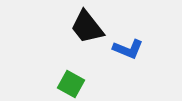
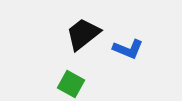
black trapezoid: moved 4 px left, 7 px down; rotated 90 degrees clockwise
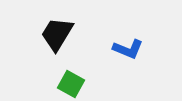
black trapezoid: moved 26 px left; rotated 21 degrees counterclockwise
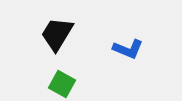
green square: moved 9 px left
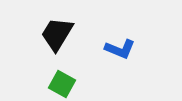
blue L-shape: moved 8 px left
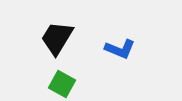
black trapezoid: moved 4 px down
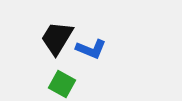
blue L-shape: moved 29 px left
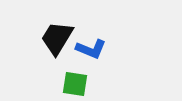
green square: moved 13 px right; rotated 20 degrees counterclockwise
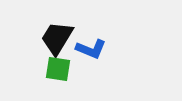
green square: moved 17 px left, 15 px up
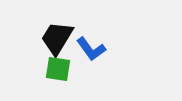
blue L-shape: rotated 32 degrees clockwise
